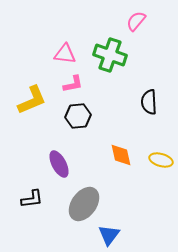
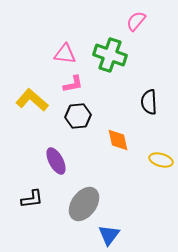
yellow L-shape: rotated 116 degrees counterclockwise
orange diamond: moved 3 px left, 15 px up
purple ellipse: moved 3 px left, 3 px up
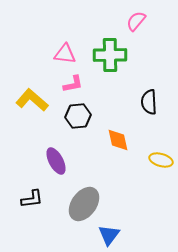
green cross: rotated 20 degrees counterclockwise
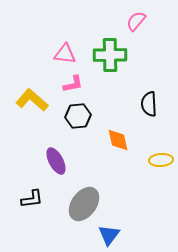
black semicircle: moved 2 px down
yellow ellipse: rotated 20 degrees counterclockwise
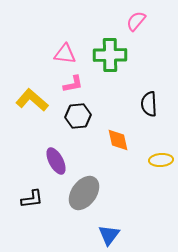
gray ellipse: moved 11 px up
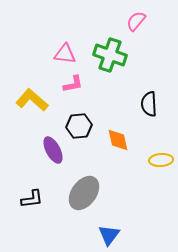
green cross: rotated 20 degrees clockwise
black hexagon: moved 1 px right, 10 px down
purple ellipse: moved 3 px left, 11 px up
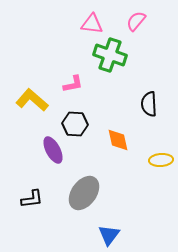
pink triangle: moved 27 px right, 30 px up
black hexagon: moved 4 px left, 2 px up; rotated 10 degrees clockwise
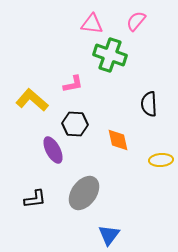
black L-shape: moved 3 px right
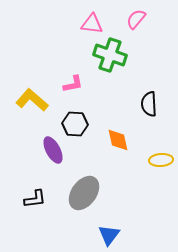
pink semicircle: moved 2 px up
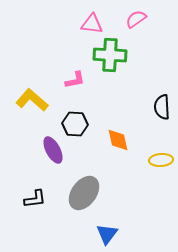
pink semicircle: rotated 15 degrees clockwise
green cross: rotated 16 degrees counterclockwise
pink L-shape: moved 2 px right, 4 px up
black semicircle: moved 13 px right, 3 px down
blue triangle: moved 2 px left, 1 px up
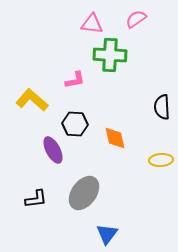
orange diamond: moved 3 px left, 2 px up
black L-shape: moved 1 px right
